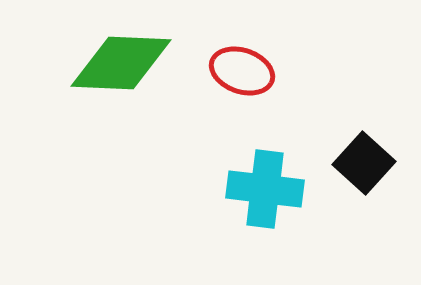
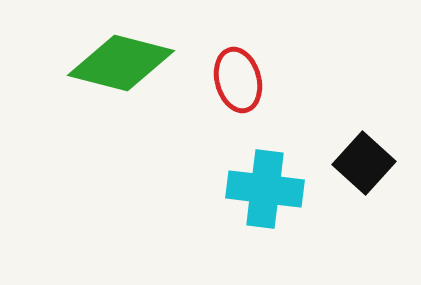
green diamond: rotated 12 degrees clockwise
red ellipse: moved 4 px left, 9 px down; rotated 56 degrees clockwise
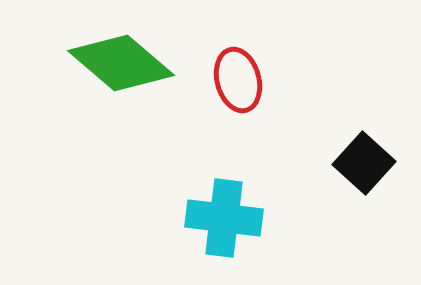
green diamond: rotated 26 degrees clockwise
cyan cross: moved 41 px left, 29 px down
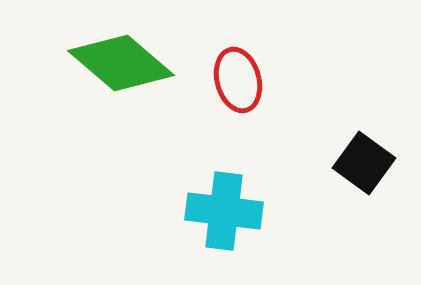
black square: rotated 6 degrees counterclockwise
cyan cross: moved 7 px up
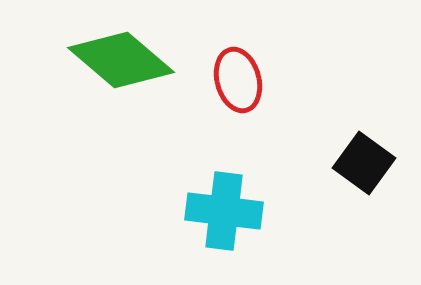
green diamond: moved 3 px up
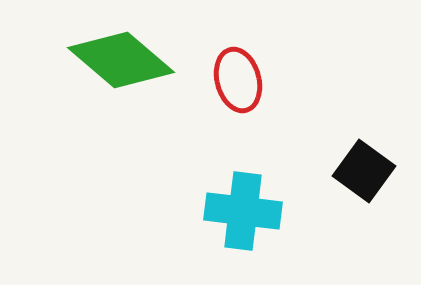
black square: moved 8 px down
cyan cross: moved 19 px right
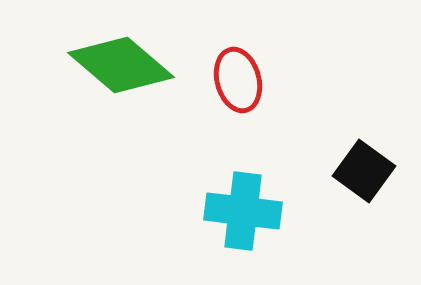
green diamond: moved 5 px down
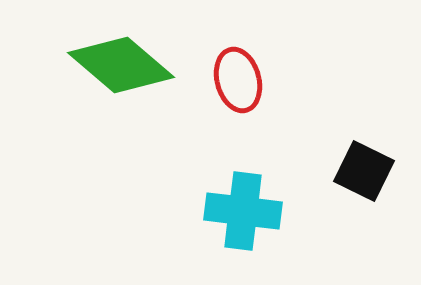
black square: rotated 10 degrees counterclockwise
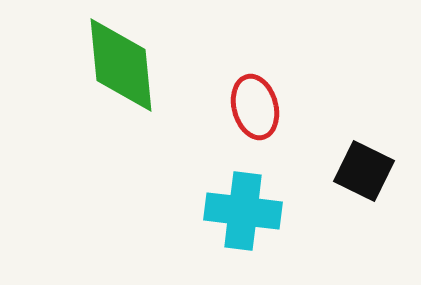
green diamond: rotated 44 degrees clockwise
red ellipse: moved 17 px right, 27 px down
